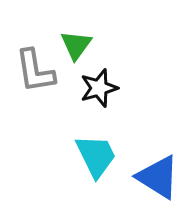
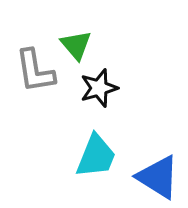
green triangle: rotated 16 degrees counterclockwise
cyan trapezoid: rotated 48 degrees clockwise
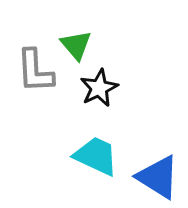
gray L-shape: rotated 6 degrees clockwise
black star: rotated 9 degrees counterclockwise
cyan trapezoid: rotated 87 degrees counterclockwise
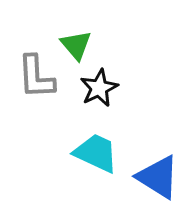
gray L-shape: moved 1 px right, 6 px down
cyan trapezoid: moved 3 px up
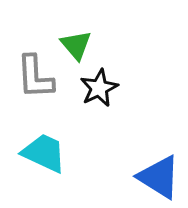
gray L-shape: moved 1 px left
cyan trapezoid: moved 52 px left
blue triangle: moved 1 px right
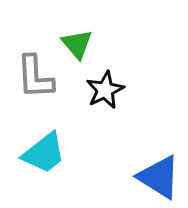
green triangle: moved 1 px right, 1 px up
black star: moved 6 px right, 2 px down
cyan trapezoid: rotated 117 degrees clockwise
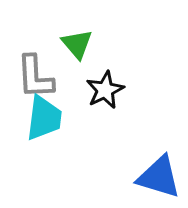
cyan trapezoid: moved 35 px up; rotated 45 degrees counterclockwise
blue triangle: rotated 15 degrees counterclockwise
